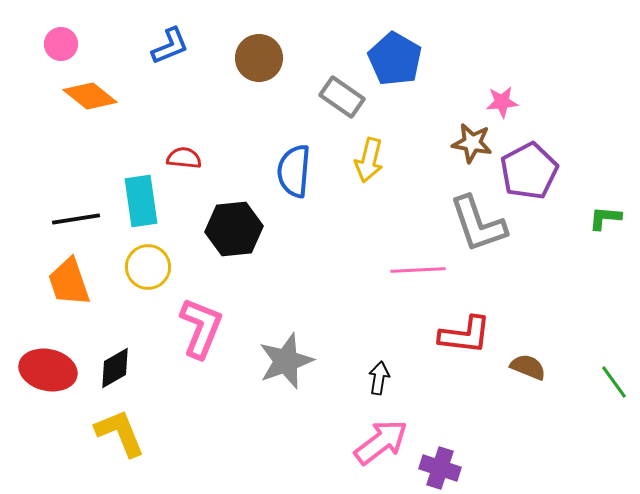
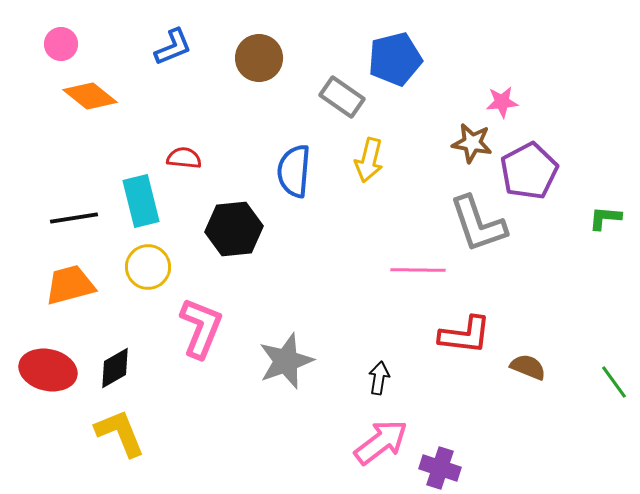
blue L-shape: moved 3 px right, 1 px down
blue pentagon: rotated 28 degrees clockwise
cyan rectangle: rotated 6 degrees counterclockwise
black line: moved 2 px left, 1 px up
pink line: rotated 4 degrees clockwise
orange trapezoid: moved 1 px right, 3 px down; rotated 94 degrees clockwise
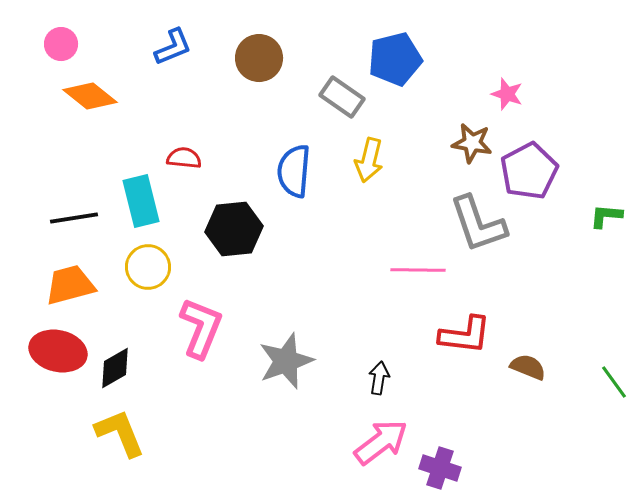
pink star: moved 5 px right, 8 px up; rotated 24 degrees clockwise
green L-shape: moved 1 px right, 2 px up
red ellipse: moved 10 px right, 19 px up
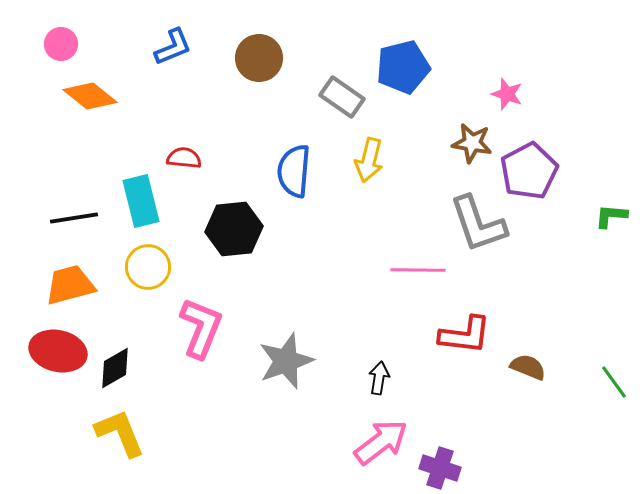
blue pentagon: moved 8 px right, 8 px down
green L-shape: moved 5 px right
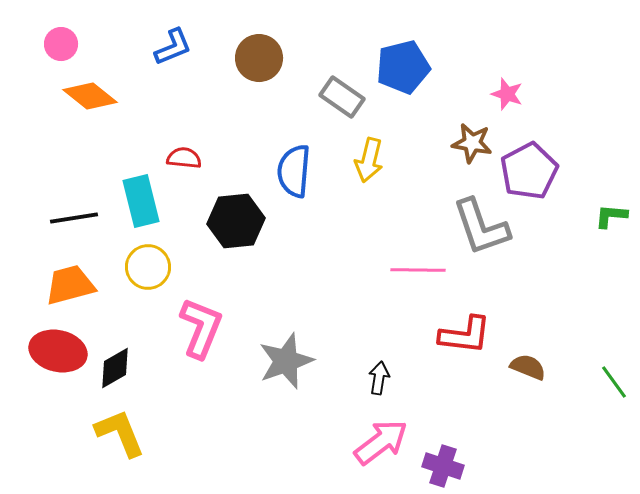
gray L-shape: moved 3 px right, 3 px down
black hexagon: moved 2 px right, 8 px up
purple cross: moved 3 px right, 2 px up
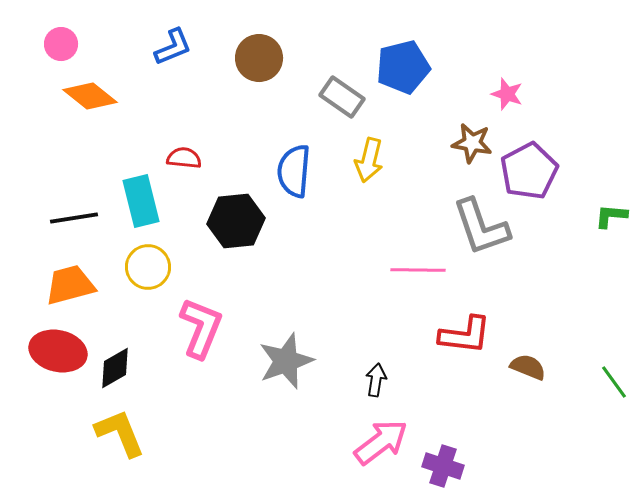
black arrow: moved 3 px left, 2 px down
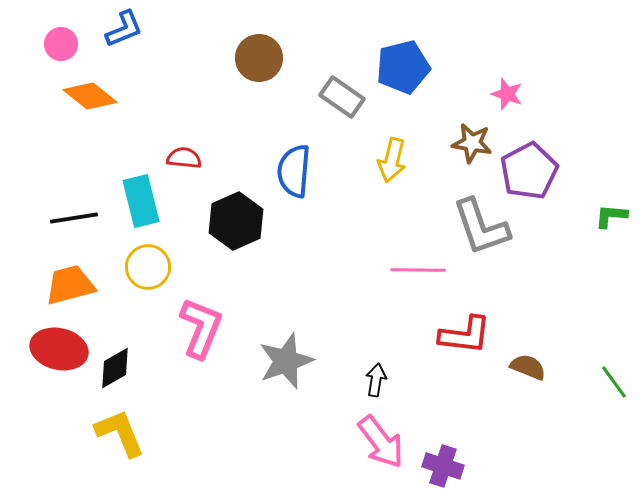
blue L-shape: moved 49 px left, 18 px up
yellow arrow: moved 23 px right
black hexagon: rotated 18 degrees counterclockwise
red ellipse: moved 1 px right, 2 px up
pink arrow: rotated 90 degrees clockwise
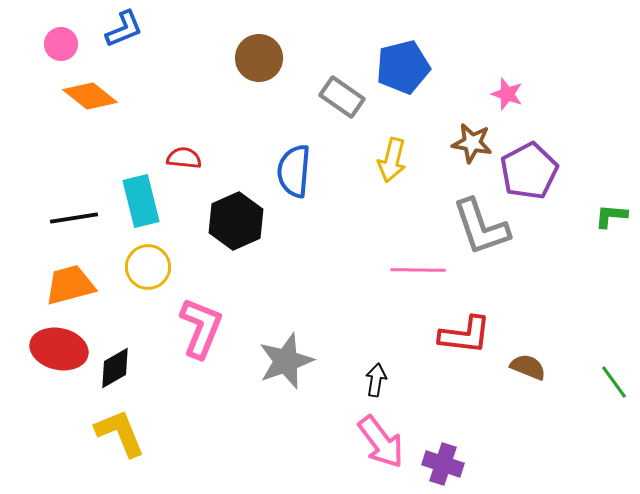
purple cross: moved 2 px up
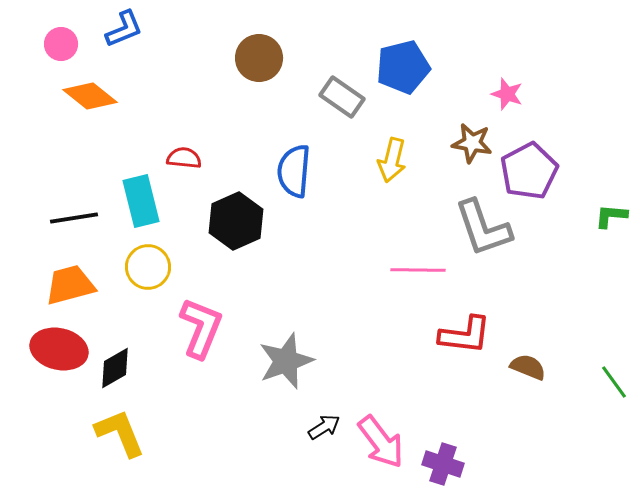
gray L-shape: moved 2 px right, 1 px down
black arrow: moved 52 px left, 47 px down; rotated 48 degrees clockwise
